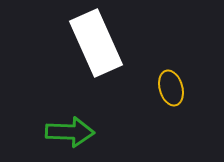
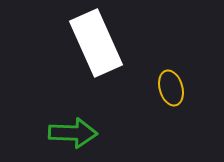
green arrow: moved 3 px right, 1 px down
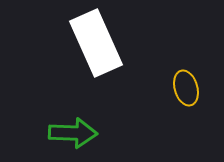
yellow ellipse: moved 15 px right
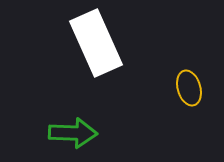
yellow ellipse: moved 3 px right
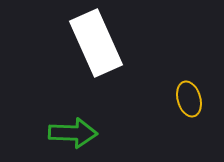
yellow ellipse: moved 11 px down
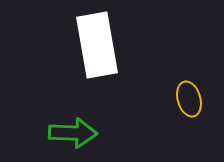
white rectangle: moved 1 px right, 2 px down; rotated 14 degrees clockwise
